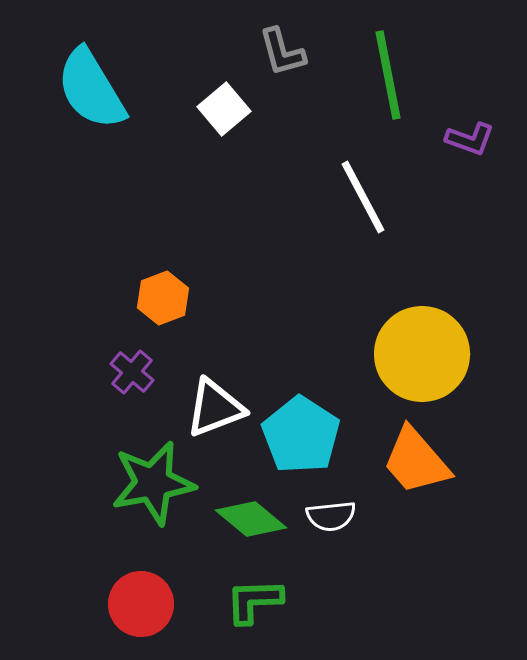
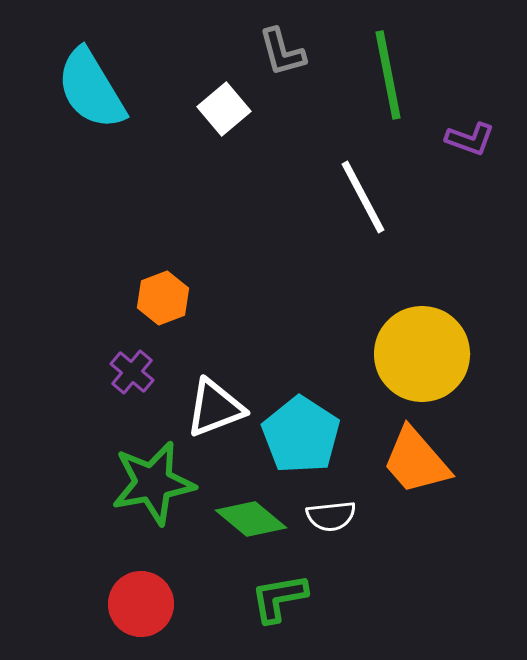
green L-shape: moved 25 px right, 3 px up; rotated 8 degrees counterclockwise
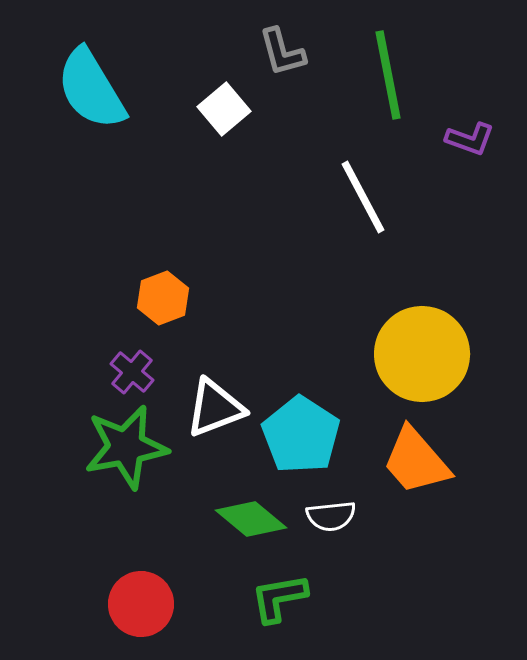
green star: moved 27 px left, 36 px up
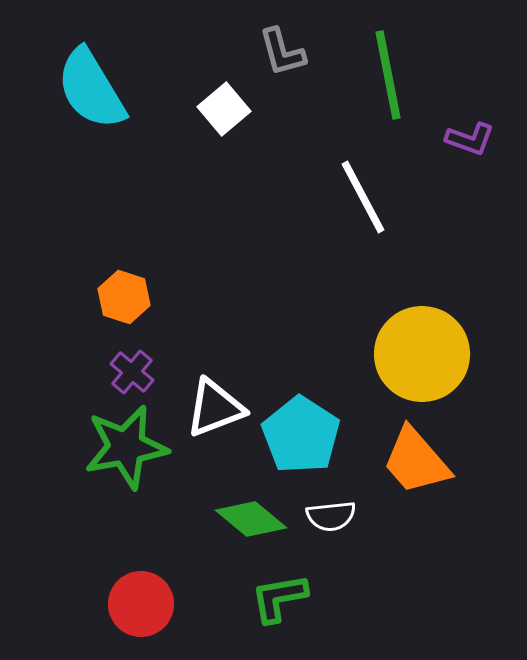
orange hexagon: moved 39 px left, 1 px up; rotated 21 degrees counterclockwise
